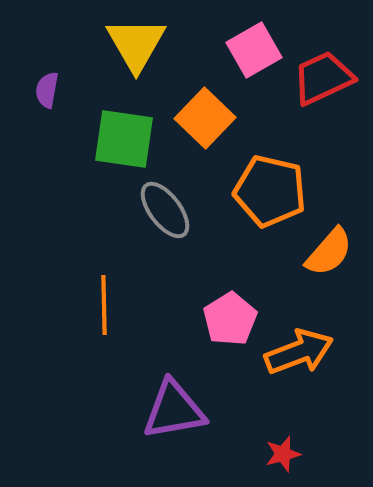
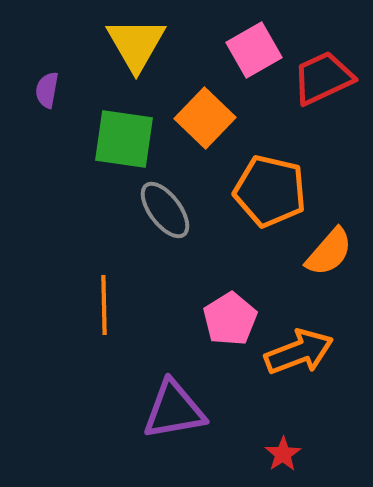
red star: rotated 18 degrees counterclockwise
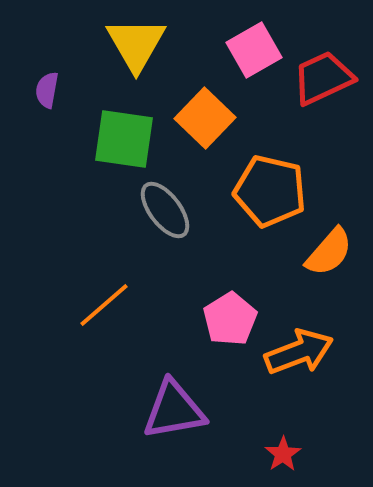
orange line: rotated 50 degrees clockwise
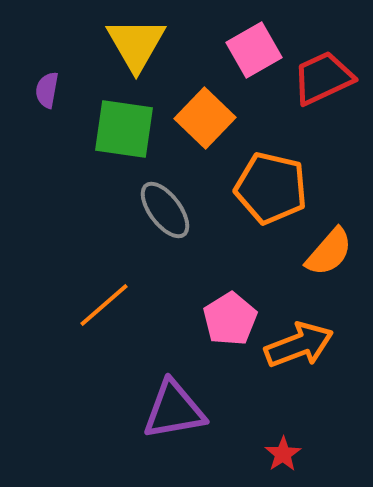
green square: moved 10 px up
orange pentagon: moved 1 px right, 3 px up
orange arrow: moved 7 px up
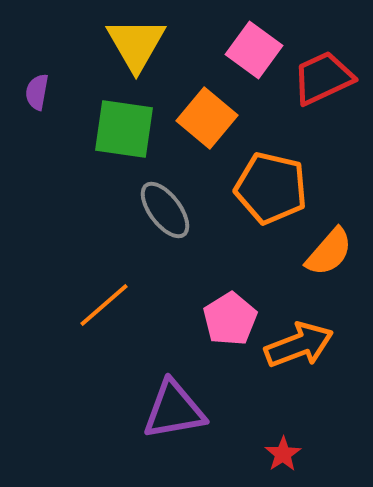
pink square: rotated 24 degrees counterclockwise
purple semicircle: moved 10 px left, 2 px down
orange square: moved 2 px right; rotated 4 degrees counterclockwise
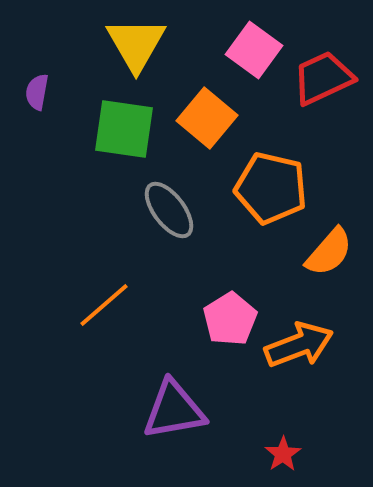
gray ellipse: moved 4 px right
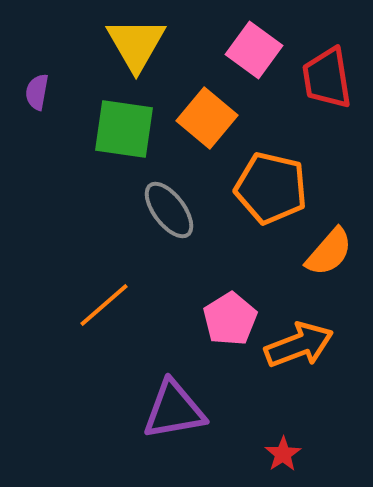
red trapezoid: moved 4 px right; rotated 74 degrees counterclockwise
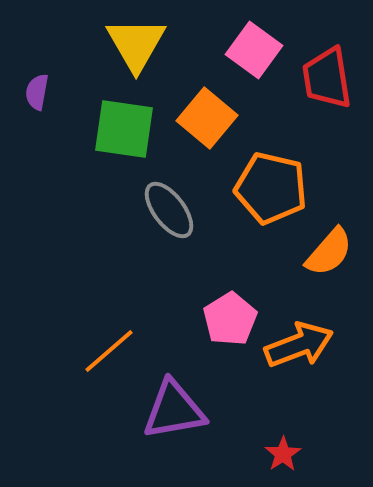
orange line: moved 5 px right, 46 px down
